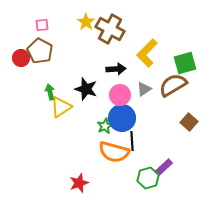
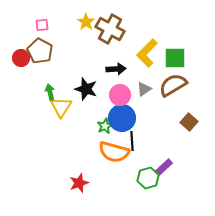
green square: moved 10 px left, 5 px up; rotated 15 degrees clockwise
yellow triangle: rotated 25 degrees counterclockwise
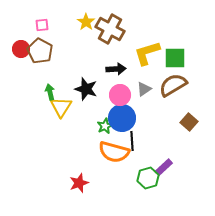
yellow L-shape: rotated 28 degrees clockwise
red circle: moved 9 px up
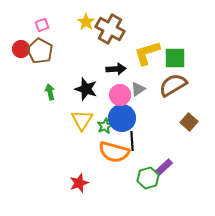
pink square: rotated 16 degrees counterclockwise
gray triangle: moved 6 px left
yellow triangle: moved 21 px right, 13 px down
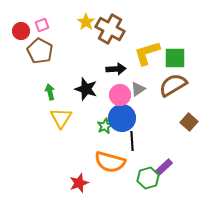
red circle: moved 18 px up
yellow triangle: moved 21 px left, 2 px up
orange semicircle: moved 4 px left, 10 px down
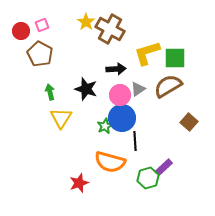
brown pentagon: moved 3 px down
brown semicircle: moved 5 px left, 1 px down
black line: moved 3 px right
